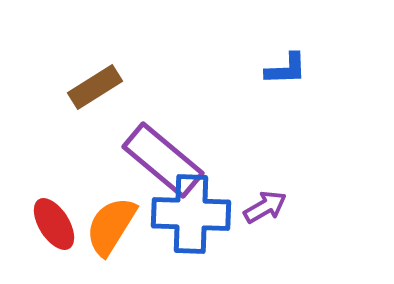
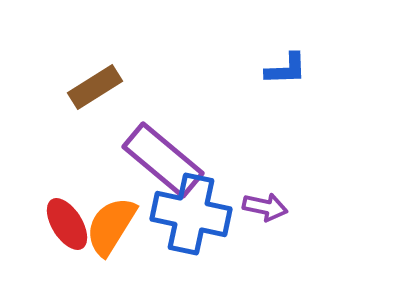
purple arrow: rotated 42 degrees clockwise
blue cross: rotated 10 degrees clockwise
red ellipse: moved 13 px right
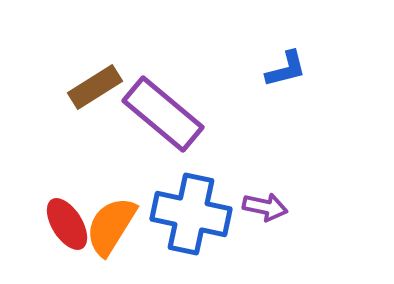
blue L-shape: rotated 12 degrees counterclockwise
purple rectangle: moved 46 px up
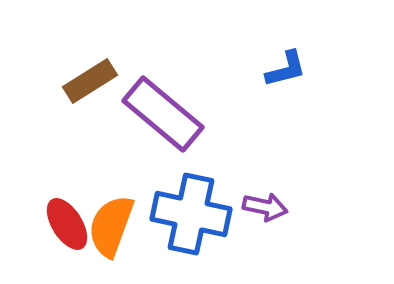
brown rectangle: moved 5 px left, 6 px up
orange semicircle: rotated 12 degrees counterclockwise
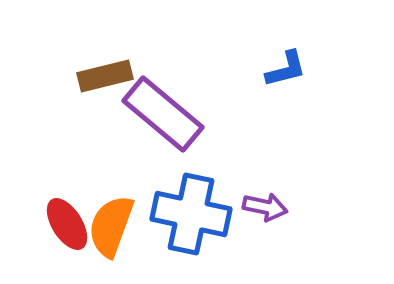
brown rectangle: moved 15 px right, 5 px up; rotated 18 degrees clockwise
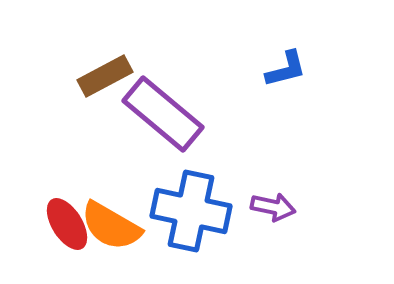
brown rectangle: rotated 14 degrees counterclockwise
purple arrow: moved 8 px right
blue cross: moved 3 px up
orange semicircle: rotated 80 degrees counterclockwise
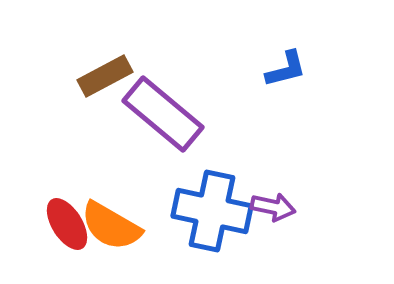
blue cross: moved 21 px right
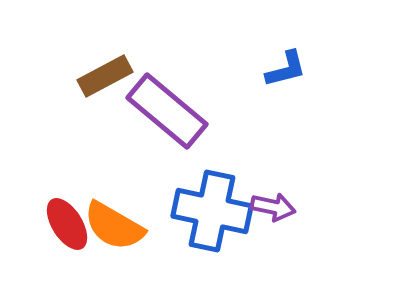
purple rectangle: moved 4 px right, 3 px up
orange semicircle: moved 3 px right
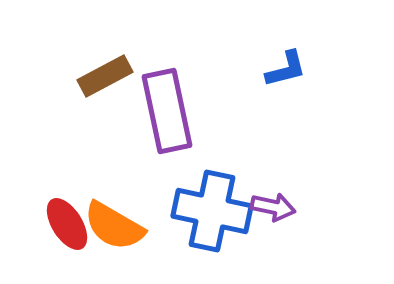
purple rectangle: rotated 38 degrees clockwise
